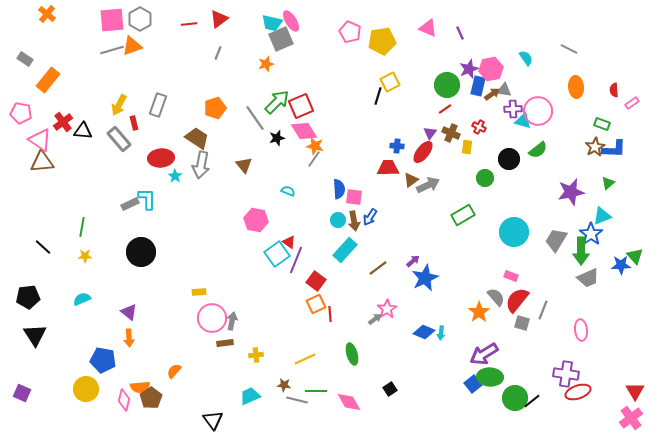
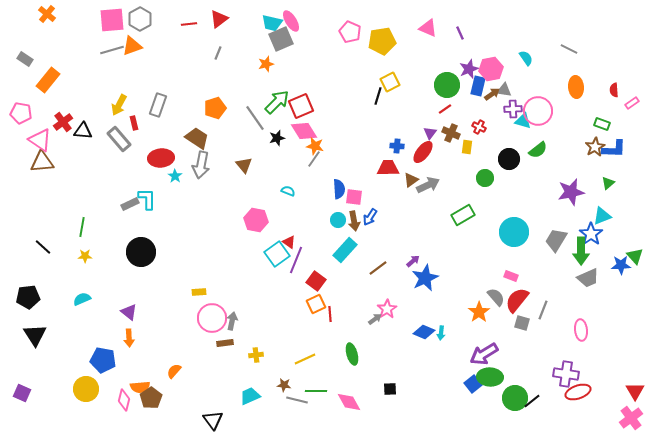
black square at (390, 389): rotated 32 degrees clockwise
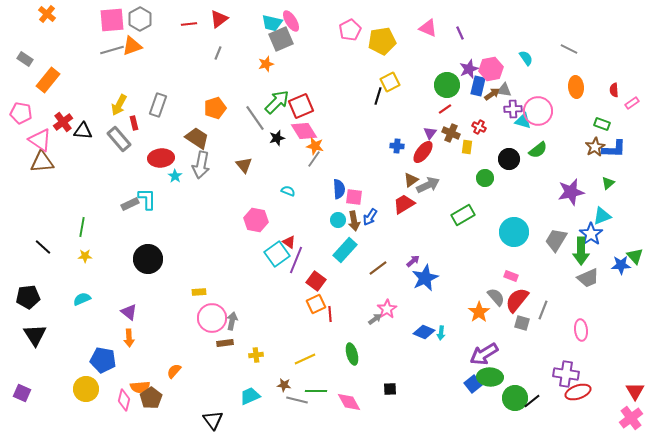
pink pentagon at (350, 32): moved 2 px up; rotated 20 degrees clockwise
red trapezoid at (388, 168): moved 16 px right, 36 px down; rotated 30 degrees counterclockwise
black circle at (141, 252): moved 7 px right, 7 px down
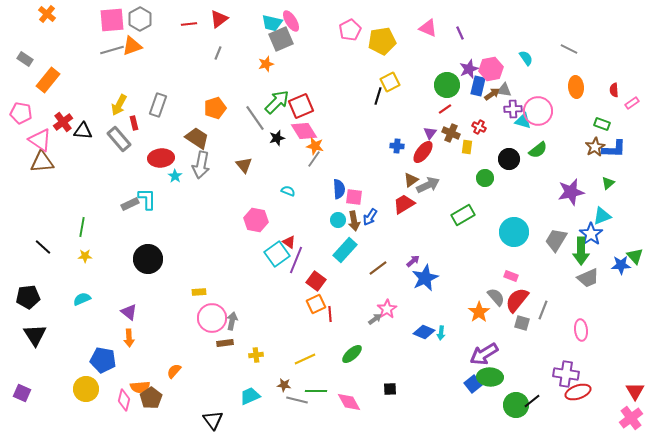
green ellipse at (352, 354): rotated 65 degrees clockwise
green circle at (515, 398): moved 1 px right, 7 px down
